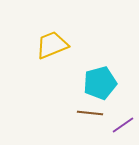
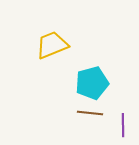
cyan pentagon: moved 8 px left
purple line: rotated 55 degrees counterclockwise
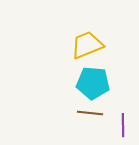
yellow trapezoid: moved 35 px right
cyan pentagon: moved 1 px right; rotated 20 degrees clockwise
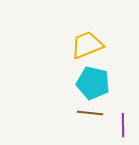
cyan pentagon: rotated 8 degrees clockwise
